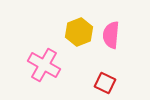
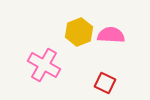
pink semicircle: rotated 88 degrees clockwise
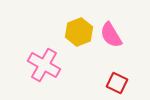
pink semicircle: rotated 124 degrees counterclockwise
red square: moved 12 px right
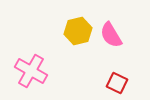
yellow hexagon: moved 1 px left, 1 px up; rotated 8 degrees clockwise
pink cross: moved 13 px left, 6 px down
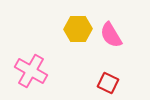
yellow hexagon: moved 2 px up; rotated 12 degrees clockwise
red square: moved 9 px left
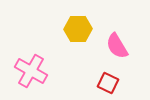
pink semicircle: moved 6 px right, 11 px down
